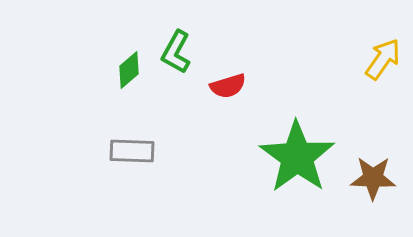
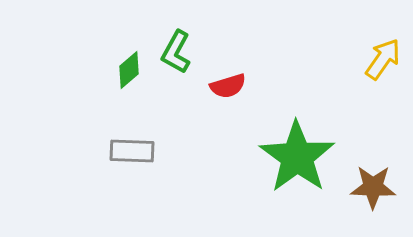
brown star: moved 9 px down
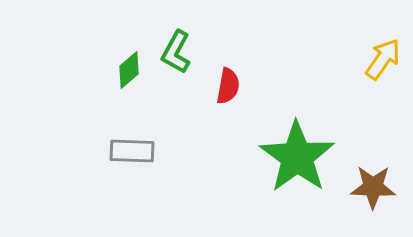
red semicircle: rotated 63 degrees counterclockwise
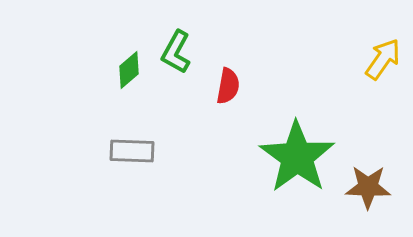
brown star: moved 5 px left
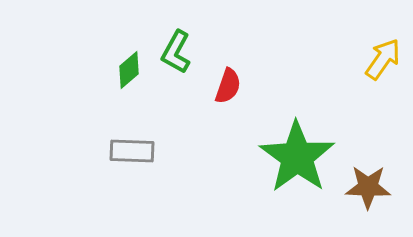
red semicircle: rotated 9 degrees clockwise
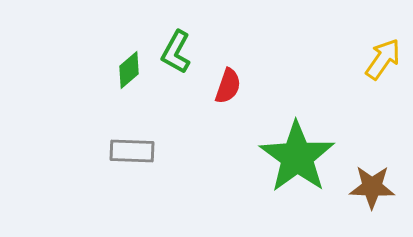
brown star: moved 4 px right
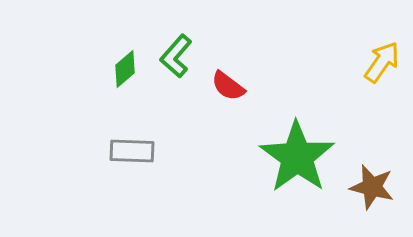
green L-shape: moved 4 px down; rotated 12 degrees clockwise
yellow arrow: moved 1 px left, 3 px down
green diamond: moved 4 px left, 1 px up
red semicircle: rotated 108 degrees clockwise
brown star: rotated 12 degrees clockwise
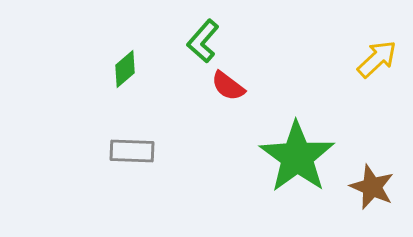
green L-shape: moved 27 px right, 15 px up
yellow arrow: moved 5 px left, 3 px up; rotated 12 degrees clockwise
brown star: rotated 9 degrees clockwise
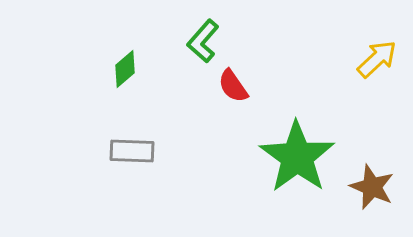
red semicircle: moved 5 px right; rotated 18 degrees clockwise
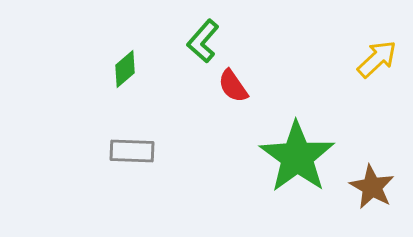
brown star: rotated 6 degrees clockwise
